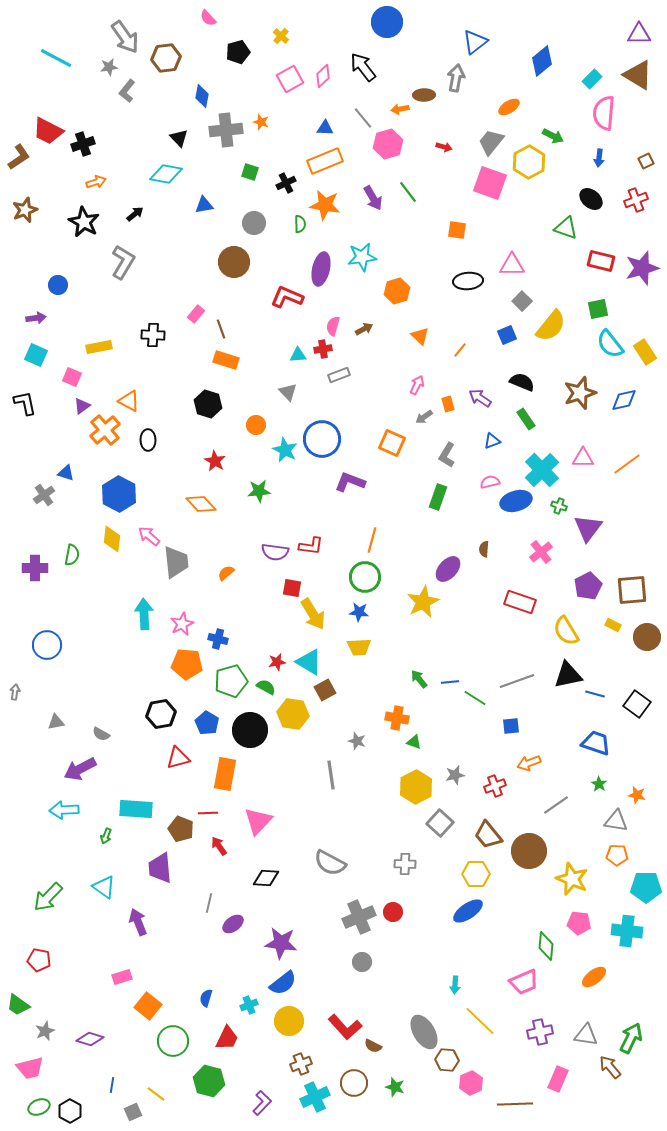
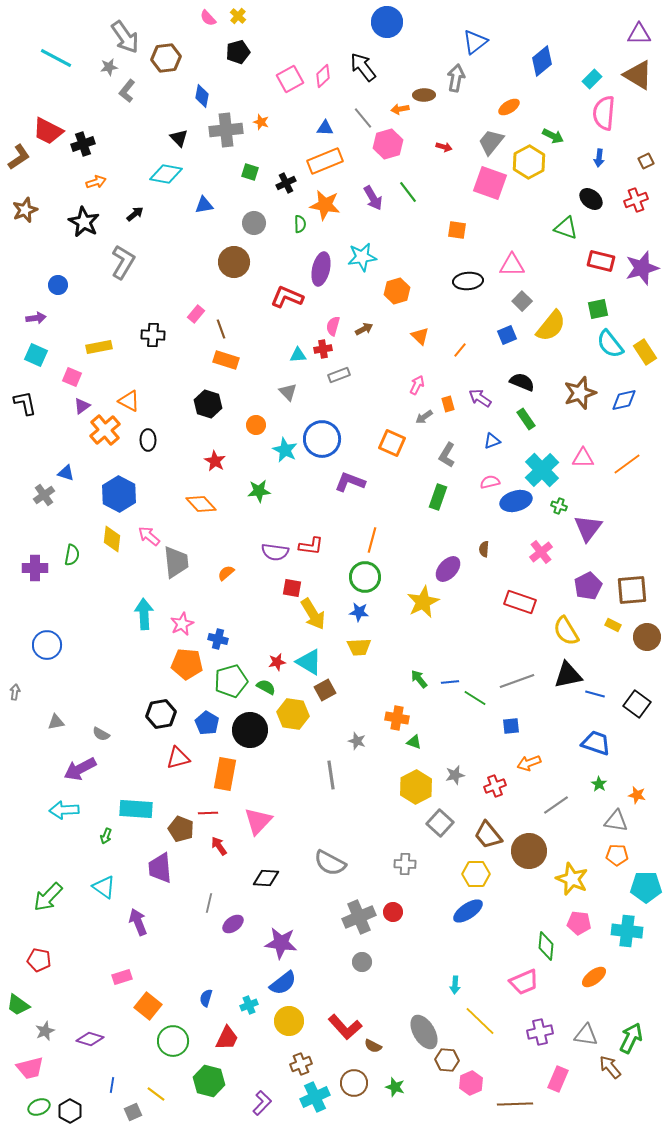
yellow cross at (281, 36): moved 43 px left, 20 px up
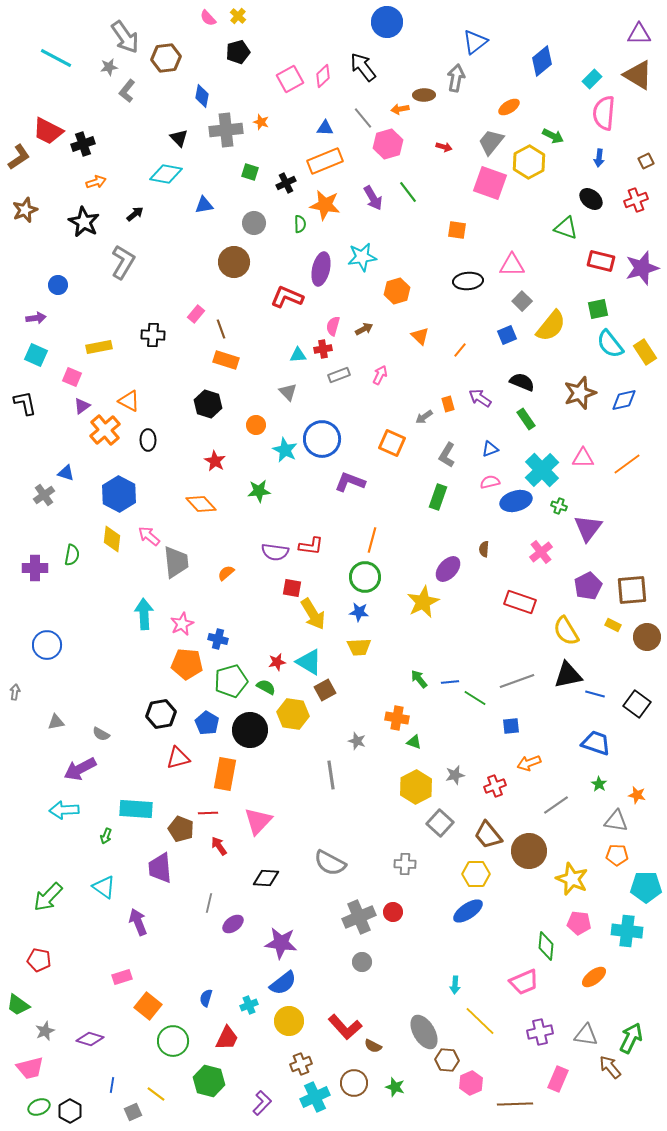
pink arrow at (417, 385): moved 37 px left, 10 px up
blue triangle at (492, 441): moved 2 px left, 8 px down
